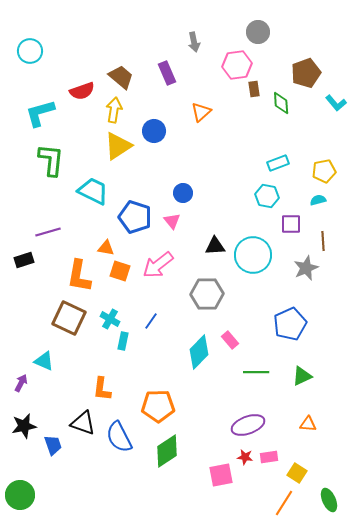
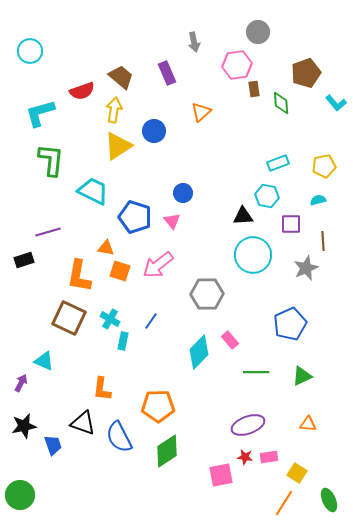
yellow pentagon at (324, 171): moved 5 px up
black triangle at (215, 246): moved 28 px right, 30 px up
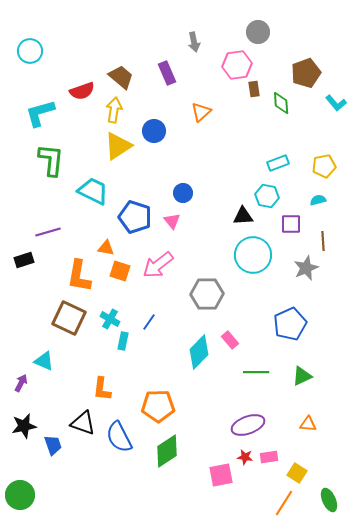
blue line at (151, 321): moved 2 px left, 1 px down
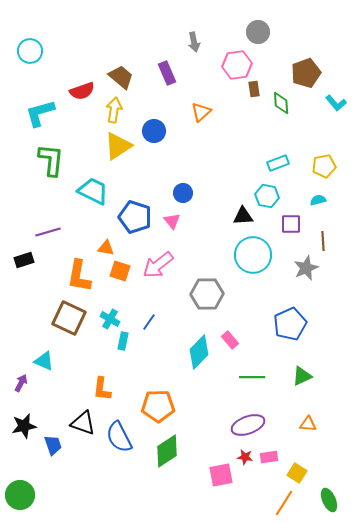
green line at (256, 372): moved 4 px left, 5 px down
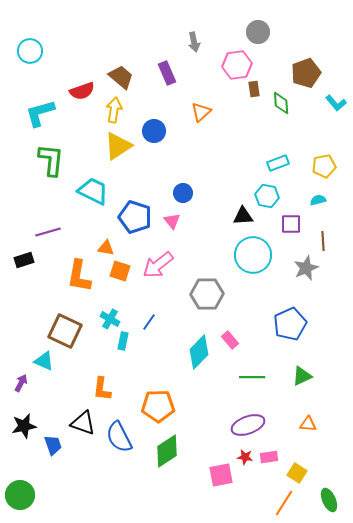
brown square at (69, 318): moved 4 px left, 13 px down
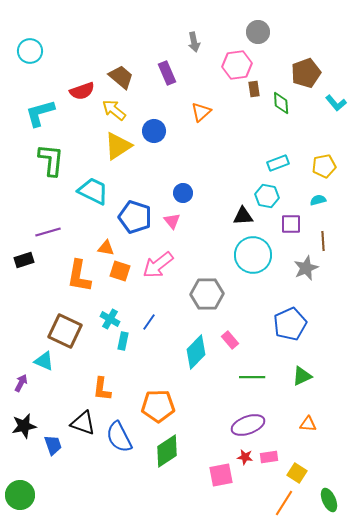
yellow arrow at (114, 110): rotated 60 degrees counterclockwise
cyan diamond at (199, 352): moved 3 px left
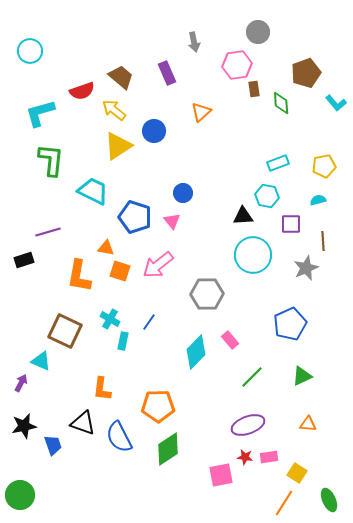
cyan triangle at (44, 361): moved 3 px left
green line at (252, 377): rotated 45 degrees counterclockwise
green diamond at (167, 451): moved 1 px right, 2 px up
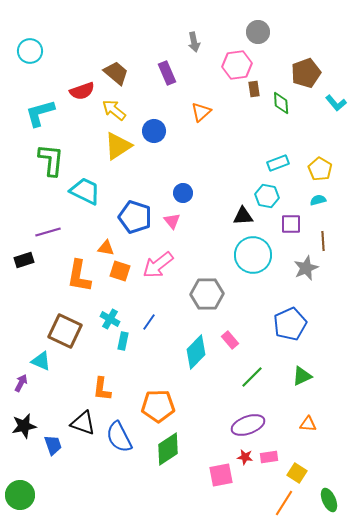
brown trapezoid at (121, 77): moved 5 px left, 4 px up
yellow pentagon at (324, 166): moved 4 px left, 3 px down; rotated 30 degrees counterclockwise
cyan trapezoid at (93, 191): moved 8 px left
